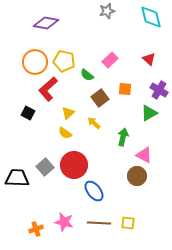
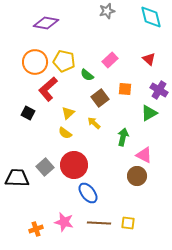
blue ellipse: moved 6 px left, 2 px down
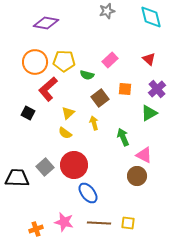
yellow pentagon: rotated 10 degrees counterclockwise
green semicircle: rotated 24 degrees counterclockwise
purple cross: moved 2 px left, 1 px up; rotated 18 degrees clockwise
yellow arrow: rotated 32 degrees clockwise
green arrow: rotated 36 degrees counterclockwise
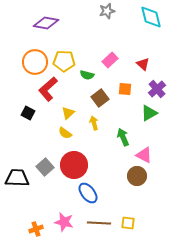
red triangle: moved 6 px left, 5 px down
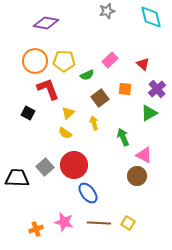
orange circle: moved 1 px up
green semicircle: rotated 40 degrees counterclockwise
red L-shape: rotated 110 degrees clockwise
yellow square: rotated 24 degrees clockwise
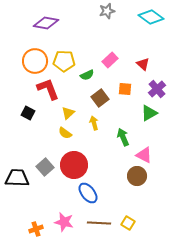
cyan diamond: rotated 40 degrees counterclockwise
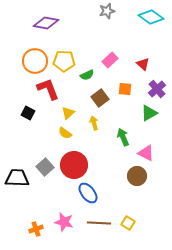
pink triangle: moved 2 px right, 2 px up
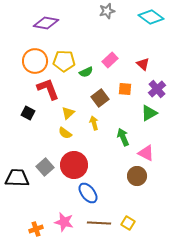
green semicircle: moved 1 px left, 3 px up
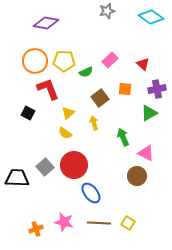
purple cross: rotated 30 degrees clockwise
blue ellipse: moved 3 px right
